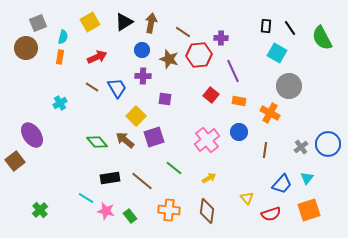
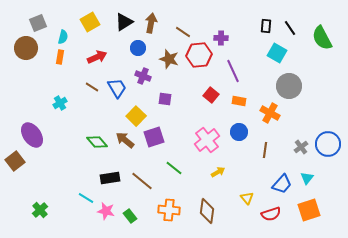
blue circle at (142, 50): moved 4 px left, 2 px up
purple cross at (143, 76): rotated 21 degrees clockwise
yellow arrow at (209, 178): moved 9 px right, 6 px up
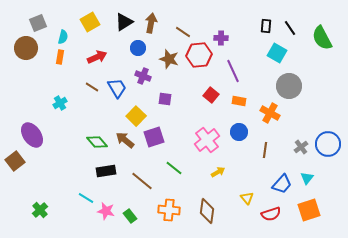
black rectangle at (110, 178): moved 4 px left, 7 px up
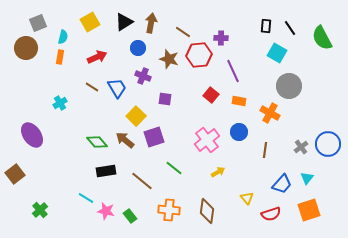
brown square at (15, 161): moved 13 px down
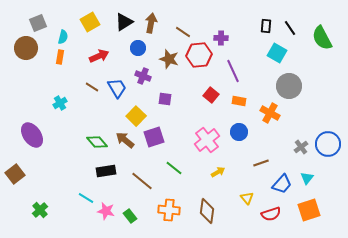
red arrow at (97, 57): moved 2 px right, 1 px up
brown line at (265, 150): moved 4 px left, 13 px down; rotated 63 degrees clockwise
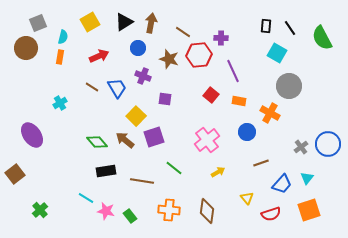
blue circle at (239, 132): moved 8 px right
brown line at (142, 181): rotated 30 degrees counterclockwise
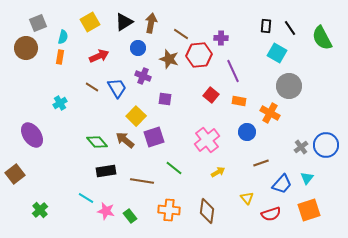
brown line at (183, 32): moved 2 px left, 2 px down
blue circle at (328, 144): moved 2 px left, 1 px down
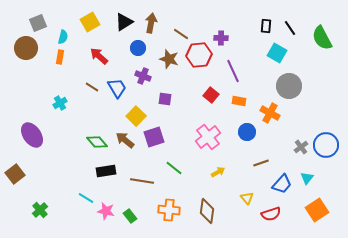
red arrow at (99, 56): rotated 114 degrees counterclockwise
pink cross at (207, 140): moved 1 px right, 3 px up
orange square at (309, 210): moved 8 px right; rotated 15 degrees counterclockwise
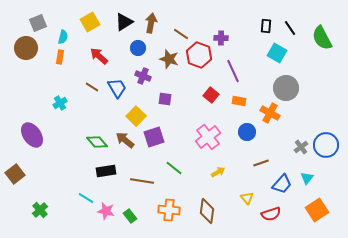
red hexagon at (199, 55): rotated 25 degrees clockwise
gray circle at (289, 86): moved 3 px left, 2 px down
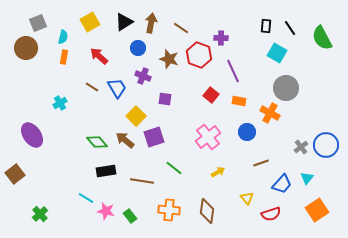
brown line at (181, 34): moved 6 px up
orange rectangle at (60, 57): moved 4 px right
green cross at (40, 210): moved 4 px down
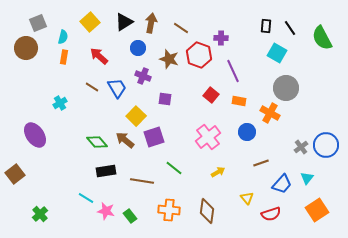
yellow square at (90, 22): rotated 12 degrees counterclockwise
purple ellipse at (32, 135): moved 3 px right
